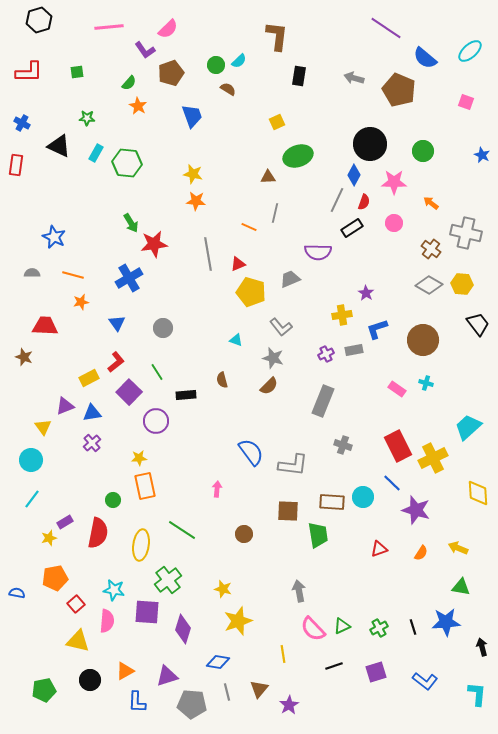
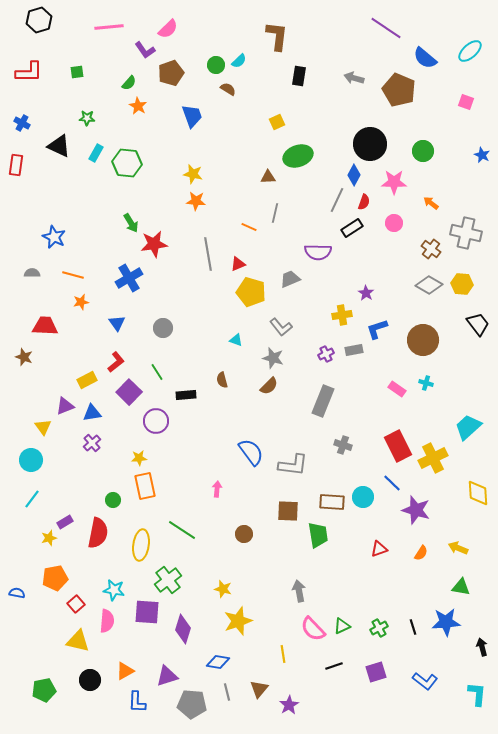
yellow rectangle at (89, 378): moved 2 px left, 2 px down
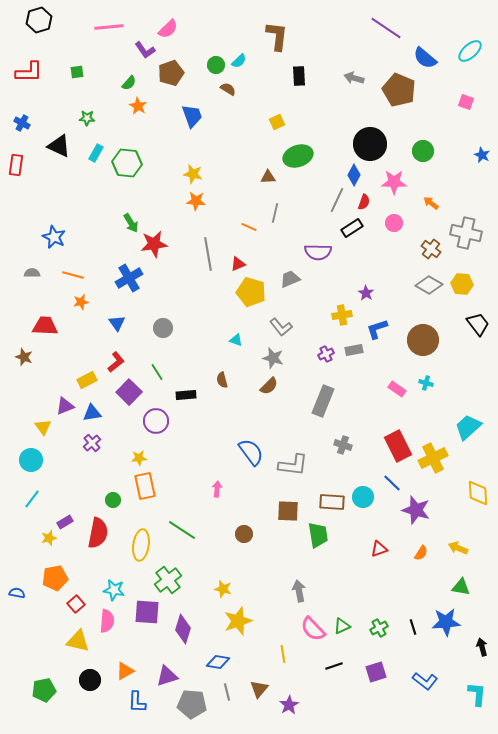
black rectangle at (299, 76): rotated 12 degrees counterclockwise
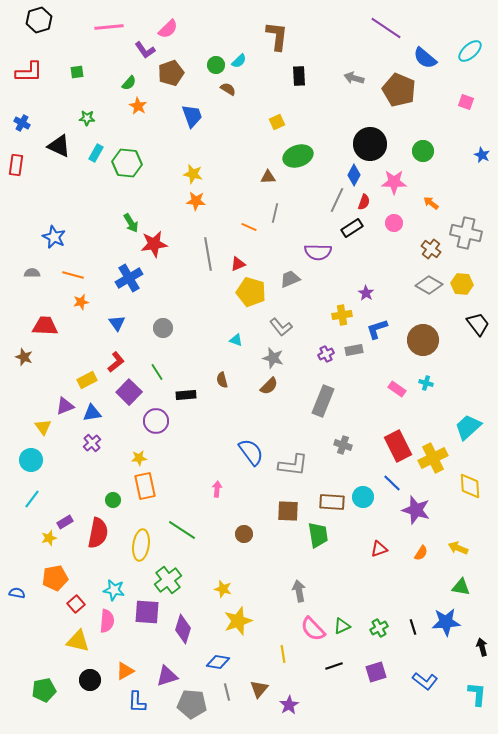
yellow diamond at (478, 493): moved 8 px left, 7 px up
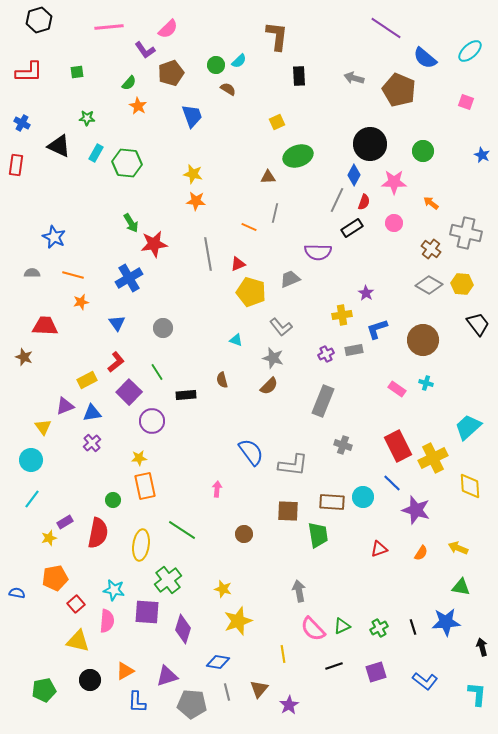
purple circle at (156, 421): moved 4 px left
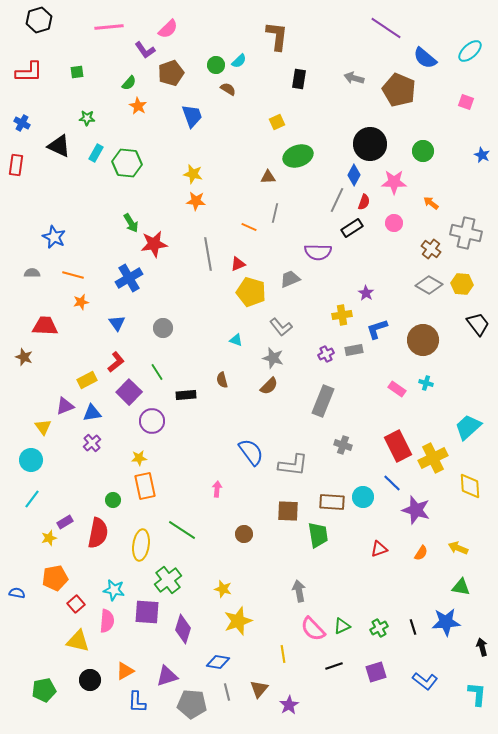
black rectangle at (299, 76): moved 3 px down; rotated 12 degrees clockwise
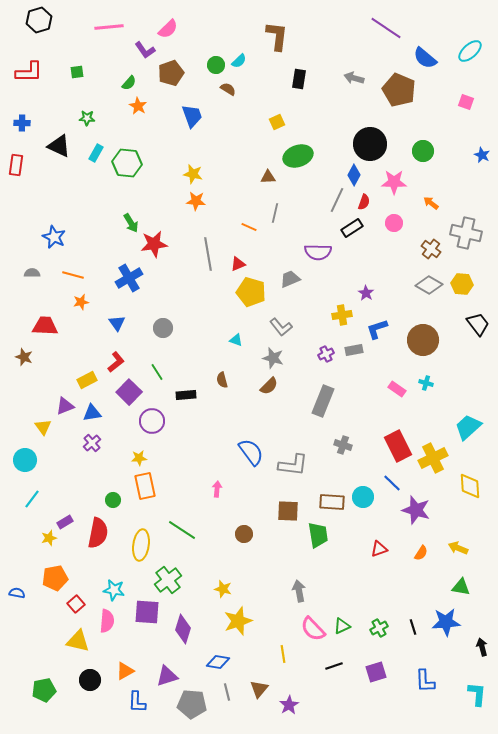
blue cross at (22, 123): rotated 28 degrees counterclockwise
cyan circle at (31, 460): moved 6 px left
blue L-shape at (425, 681): rotated 50 degrees clockwise
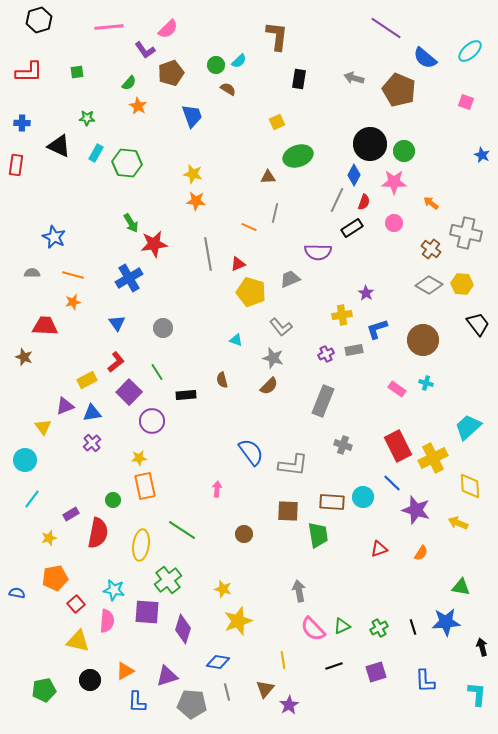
green circle at (423, 151): moved 19 px left
orange star at (81, 302): moved 8 px left
purple rectangle at (65, 522): moved 6 px right, 8 px up
yellow arrow at (458, 548): moved 25 px up
yellow line at (283, 654): moved 6 px down
brown triangle at (259, 689): moved 6 px right
